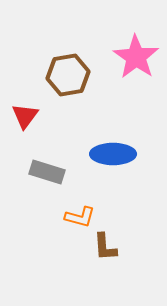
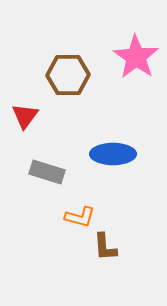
brown hexagon: rotated 9 degrees clockwise
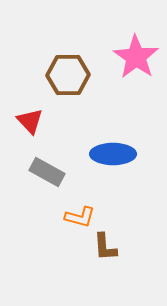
red triangle: moved 5 px right, 5 px down; rotated 20 degrees counterclockwise
gray rectangle: rotated 12 degrees clockwise
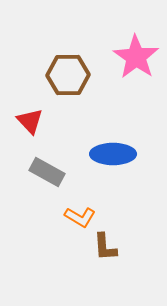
orange L-shape: rotated 16 degrees clockwise
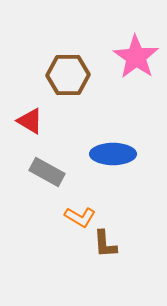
red triangle: rotated 16 degrees counterclockwise
brown L-shape: moved 3 px up
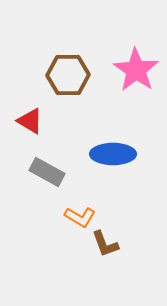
pink star: moved 13 px down
brown L-shape: rotated 16 degrees counterclockwise
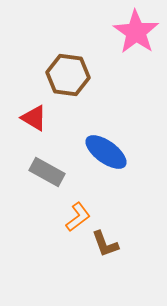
pink star: moved 38 px up
brown hexagon: rotated 9 degrees clockwise
red triangle: moved 4 px right, 3 px up
blue ellipse: moved 7 px left, 2 px up; rotated 36 degrees clockwise
orange L-shape: moved 2 px left; rotated 68 degrees counterclockwise
